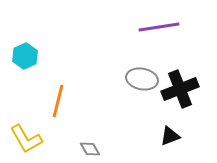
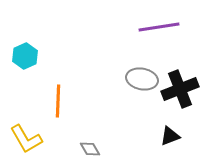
orange line: rotated 12 degrees counterclockwise
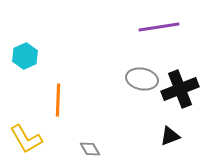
orange line: moved 1 px up
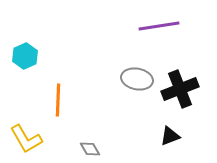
purple line: moved 1 px up
gray ellipse: moved 5 px left
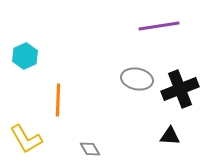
black triangle: rotated 25 degrees clockwise
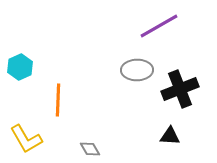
purple line: rotated 21 degrees counterclockwise
cyan hexagon: moved 5 px left, 11 px down
gray ellipse: moved 9 px up; rotated 12 degrees counterclockwise
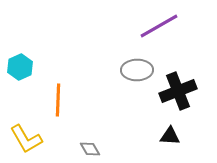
black cross: moved 2 px left, 2 px down
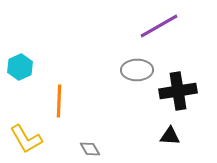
black cross: rotated 12 degrees clockwise
orange line: moved 1 px right, 1 px down
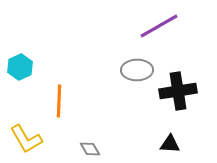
black triangle: moved 8 px down
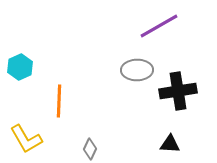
gray diamond: rotated 55 degrees clockwise
